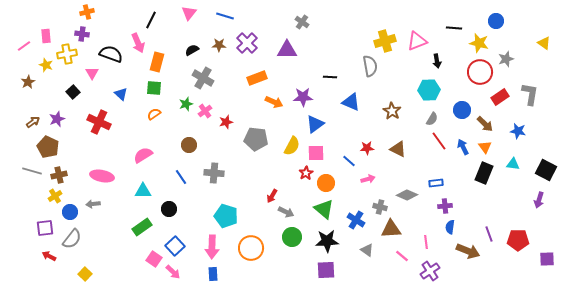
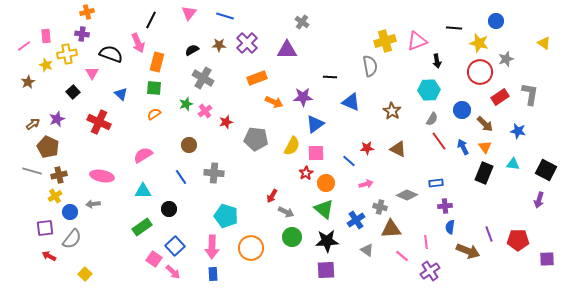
brown arrow at (33, 122): moved 2 px down
pink arrow at (368, 179): moved 2 px left, 5 px down
blue cross at (356, 220): rotated 24 degrees clockwise
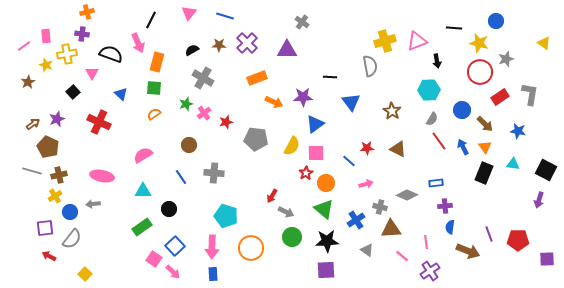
blue triangle at (351, 102): rotated 30 degrees clockwise
pink cross at (205, 111): moved 1 px left, 2 px down
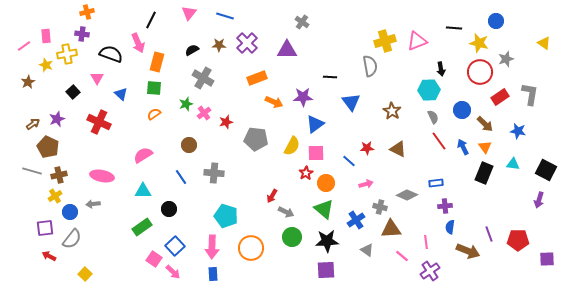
black arrow at (437, 61): moved 4 px right, 8 px down
pink triangle at (92, 73): moved 5 px right, 5 px down
gray semicircle at (432, 119): moved 1 px right, 2 px up; rotated 56 degrees counterclockwise
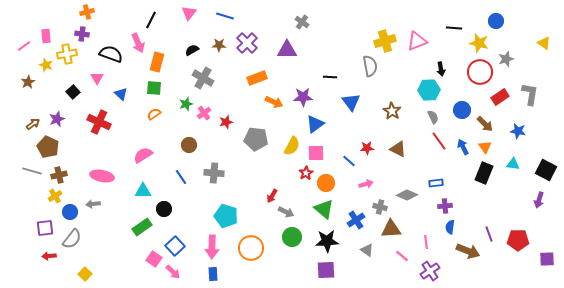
black circle at (169, 209): moved 5 px left
red arrow at (49, 256): rotated 32 degrees counterclockwise
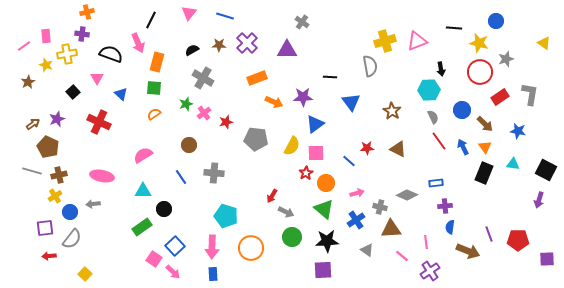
pink arrow at (366, 184): moved 9 px left, 9 px down
purple square at (326, 270): moved 3 px left
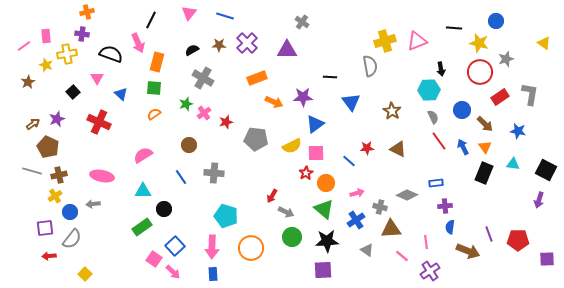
yellow semicircle at (292, 146): rotated 36 degrees clockwise
